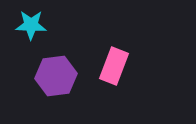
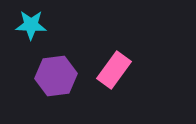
pink rectangle: moved 4 px down; rotated 15 degrees clockwise
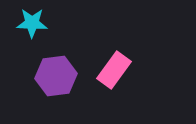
cyan star: moved 1 px right, 2 px up
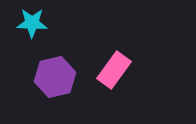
purple hexagon: moved 1 px left, 1 px down; rotated 6 degrees counterclockwise
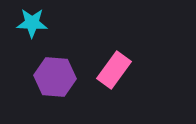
purple hexagon: rotated 18 degrees clockwise
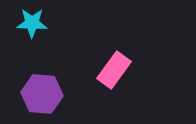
purple hexagon: moved 13 px left, 17 px down
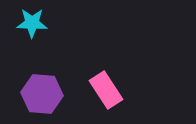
pink rectangle: moved 8 px left, 20 px down; rotated 69 degrees counterclockwise
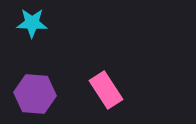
purple hexagon: moved 7 px left
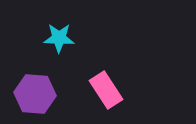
cyan star: moved 27 px right, 15 px down
